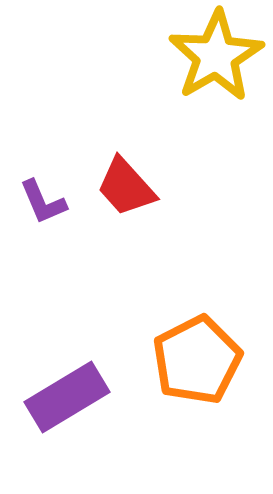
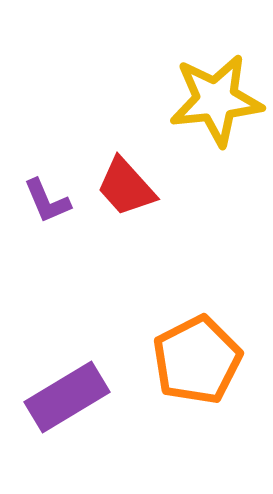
yellow star: moved 44 px down; rotated 24 degrees clockwise
purple L-shape: moved 4 px right, 1 px up
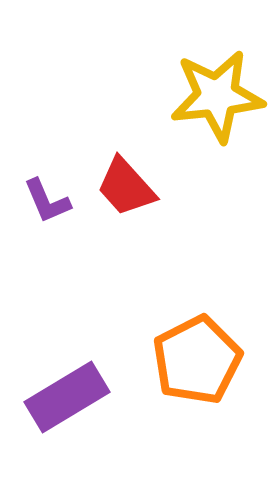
yellow star: moved 1 px right, 4 px up
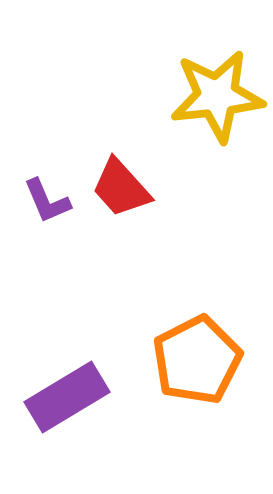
red trapezoid: moved 5 px left, 1 px down
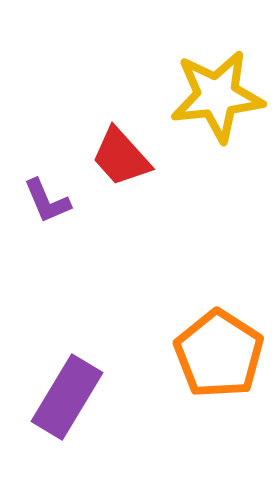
red trapezoid: moved 31 px up
orange pentagon: moved 22 px right, 6 px up; rotated 12 degrees counterclockwise
purple rectangle: rotated 28 degrees counterclockwise
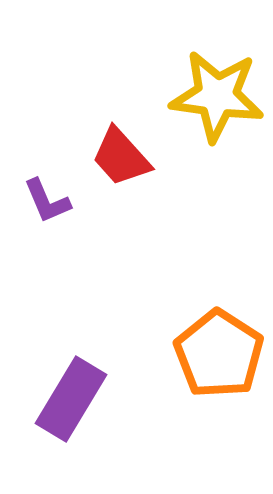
yellow star: rotated 14 degrees clockwise
purple rectangle: moved 4 px right, 2 px down
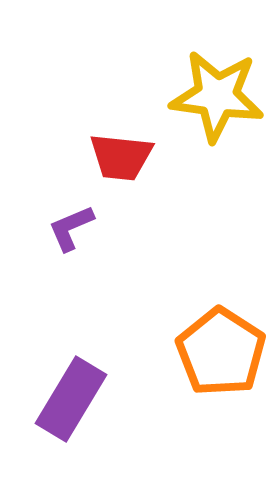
red trapezoid: rotated 42 degrees counterclockwise
purple L-shape: moved 24 px right, 27 px down; rotated 90 degrees clockwise
orange pentagon: moved 2 px right, 2 px up
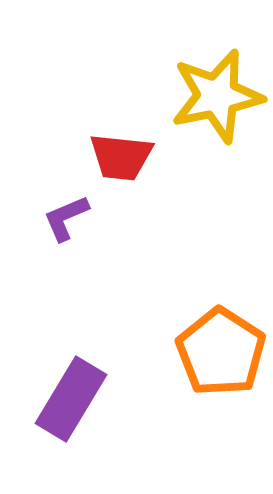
yellow star: rotated 20 degrees counterclockwise
purple L-shape: moved 5 px left, 10 px up
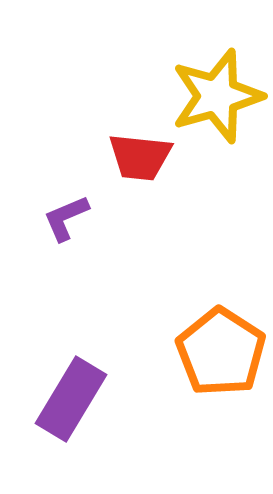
yellow star: rotated 4 degrees counterclockwise
red trapezoid: moved 19 px right
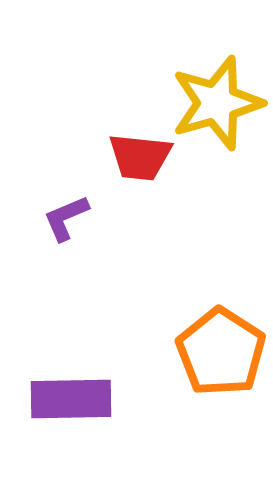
yellow star: moved 7 px down
purple rectangle: rotated 58 degrees clockwise
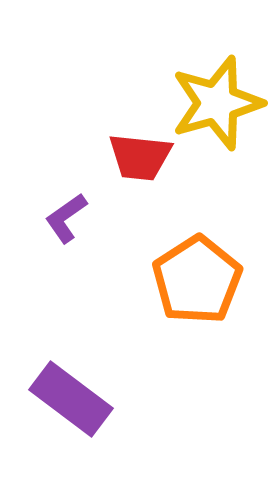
purple L-shape: rotated 12 degrees counterclockwise
orange pentagon: moved 24 px left, 72 px up; rotated 6 degrees clockwise
purple rectangle: rotated 38 degrees clockwise
